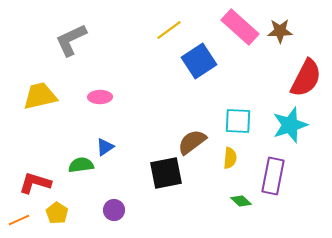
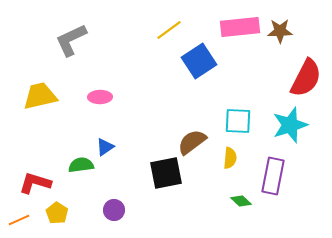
pink rectangle: rotated 48 degrees counterclockwise
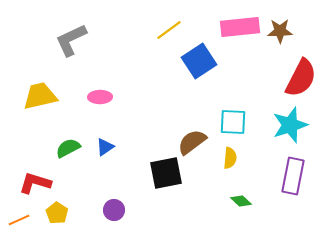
red semicircle: moved 5 px left
cyan square: moved 5 px left, 1 px down
green semicircle: moved 13 px left, 17 px up; rotated 20 degrees counterclockwise
purple rectangle: moved 20 px right
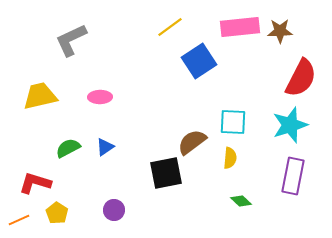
yellow line: moved 1 px right, 3 px up
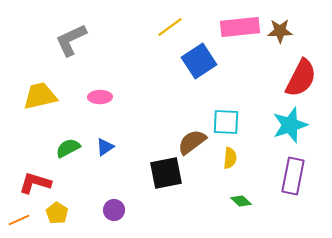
cyan square: moved 7 px left
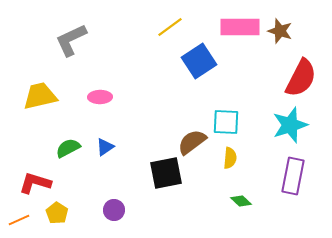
pink rectangle: rotated 6 degrees clockwise
brown star: rotated 20 degrees clockwise
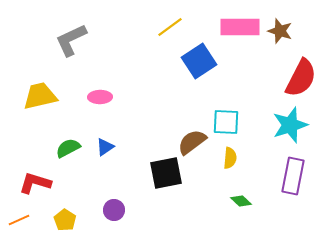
yellow pentagon: moved 8 px right, 7 px down
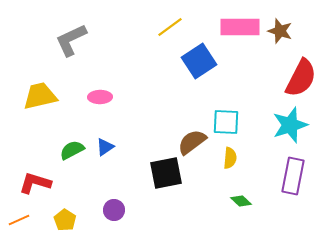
green semicircle: moved 4 px right, 2 px down
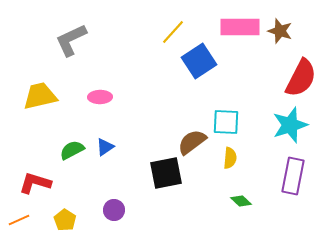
yellow line: moved 3 px right, 5 px down; rotated 12 degrees counterclockwise
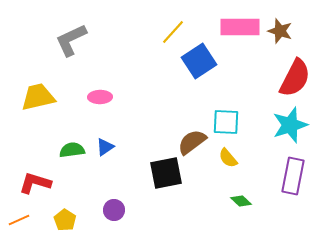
red semicircle: moved 6 px left
yellow trapezoid: moved 2 px left, 1 px down
green semicircle: rotated 20 degrees clockwise
yellow semicircle: moved 2 px left; rotated 135 degrees clockwise
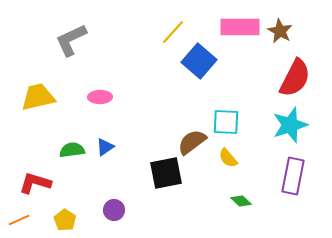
brown star: rotated 10 degrees clockwise
blue square: rotated 16 degrees counterclockwise
